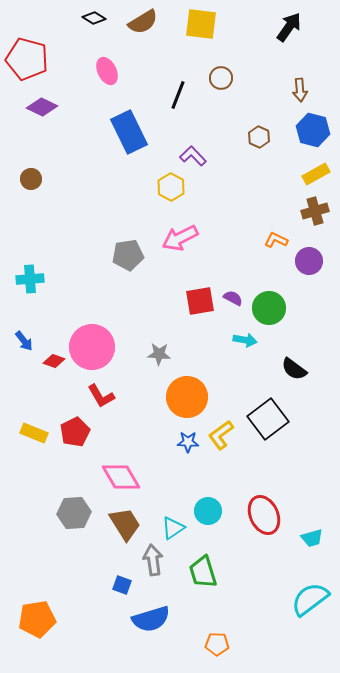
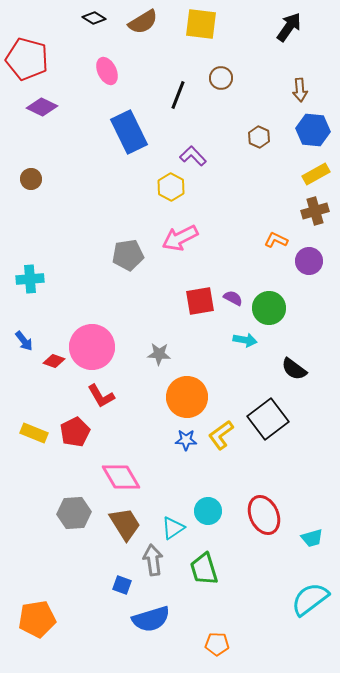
blue hexagon at (313, 130): rotated 8 degrees counterclockwise
blue star at (188, 442): moved 2 px left, 2 px up
green trapezoid at (203, 572): moved 1 px right, 3 px up
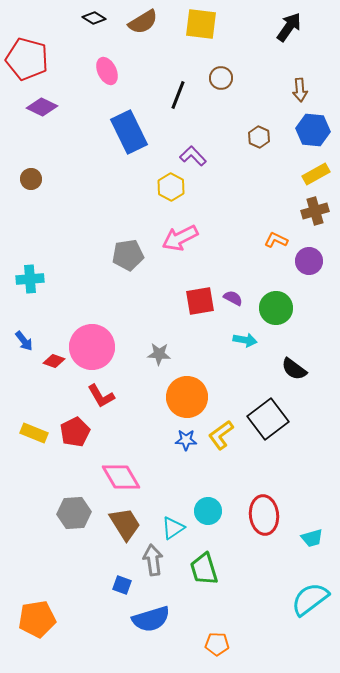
green circle at (269, 308): moved 7 px right
red ellipse at (264, 515): rotated 18 degrees clockwise
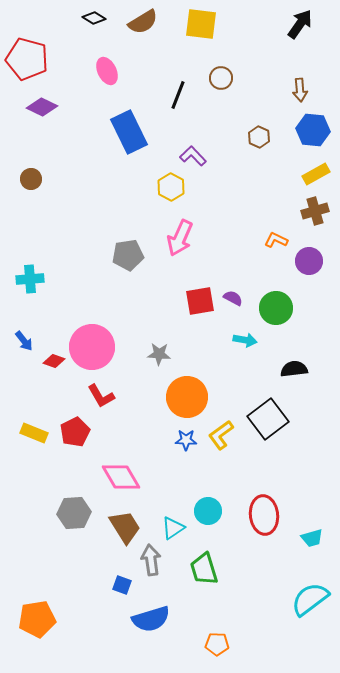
black arrow at (289, 27): moved 11 px right, 3 px up
pink arrow at (180, 238): rotated 39 degrees counterclockwise
black semicircle at (294, 369): rotated 136 degrees clockwise
brown trapezoid at (125, 524): moved 3 px down
gray arrow at (153, 560): moved 2 px left
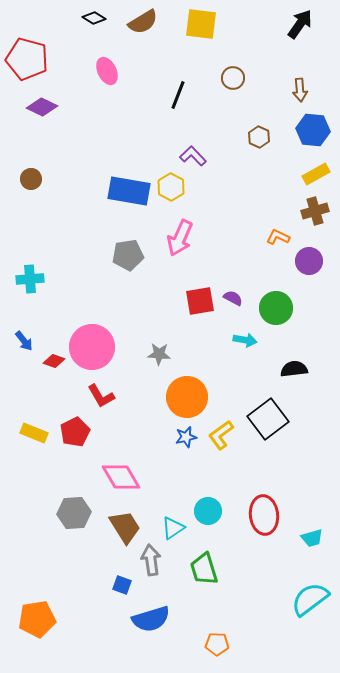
brown circle at (221, 78): moved 12 px right
blue rectangle at (129, 132): moved 59 px down; rotated 54 degrees counterclockwise
orange L-shape at (276, 240): moved 2 px right, 3 px up
blue star at (186, 440): moved 3 px up; rotated 15 degrees counterclockwise
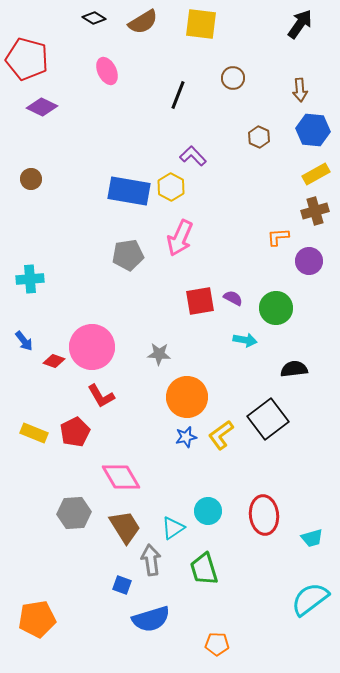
orange L-shape at (278, 237): rotated 30 degrees counterclockwise
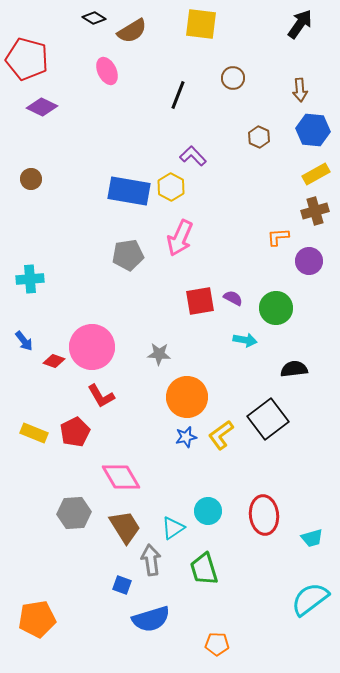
brown semicircle at (143, 22): moved 11 px left, 9 px down
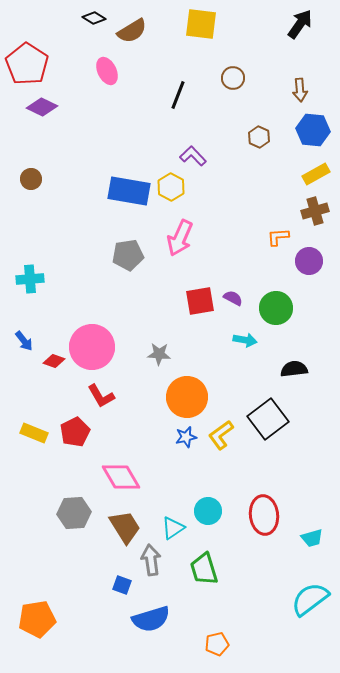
red pentagon at (27, 59): moved 5 px down; rotated 18 degrees clockwise
orange pentagon at (217, 644): rotated 15 degrees counterclockwise
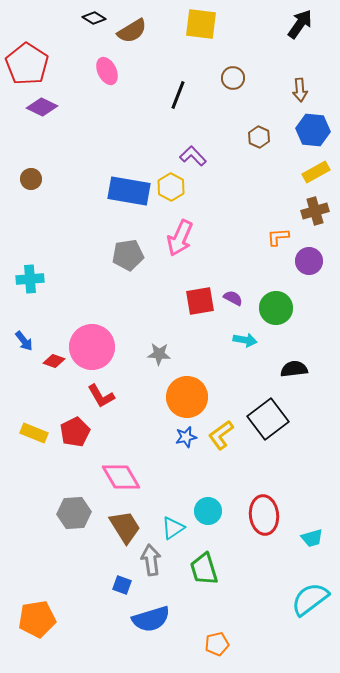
yellow rectangle at (316, 174): moved 2 px up
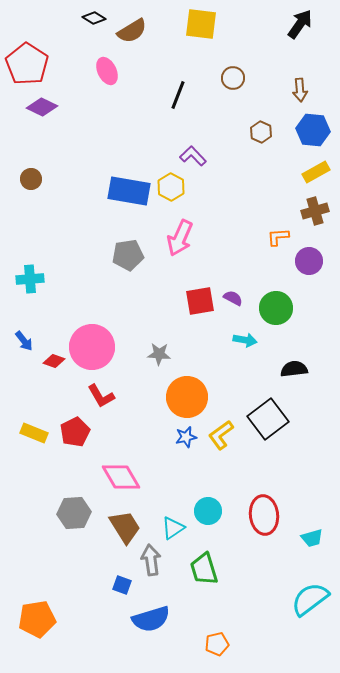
brown hexagon at (259, 137): moved 2 px right, 5 px up
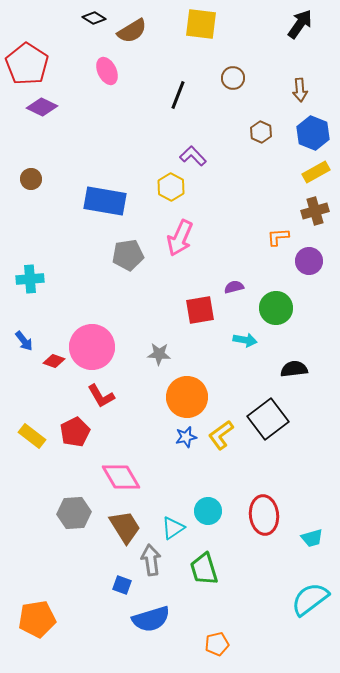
blue hexagon at (313, 130): moved 3 px down; rotated 16 degrees clockwise
blue rectangle at (129, 191): moved 24 px left, 10 px down
purple semicircle at (233, 298): moved 1 px right, 11 px up; rotated 42 degrees counterclockwise
red square at (200, 301): moved 9 px down
yellow rectangle at (34, 433): moved 2 px left, 3 px down; rotated 16 degrees clockwise
